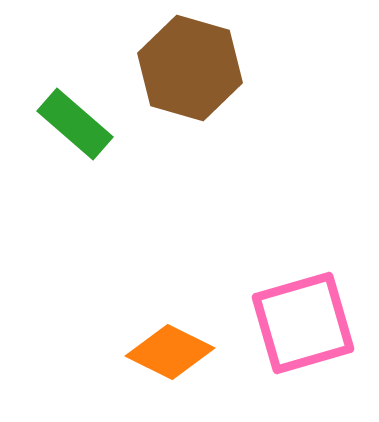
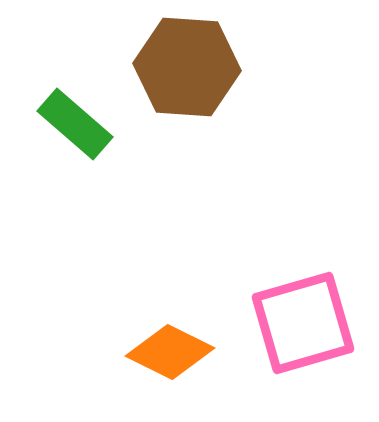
brown hexagon: moved 3 px left, 1 px up; rotated 12 degrees counterclockwise
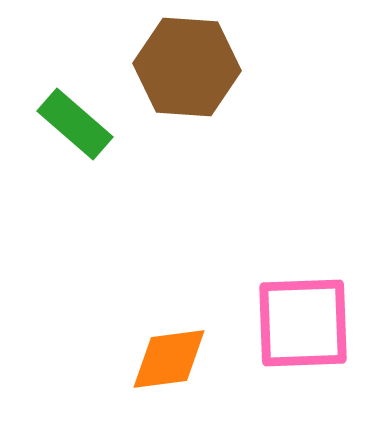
pink square: rotated 14 degrees clockwise
orange diamond: moved 1 px left, 7 px down; rotated 34 degrees counterclockwise
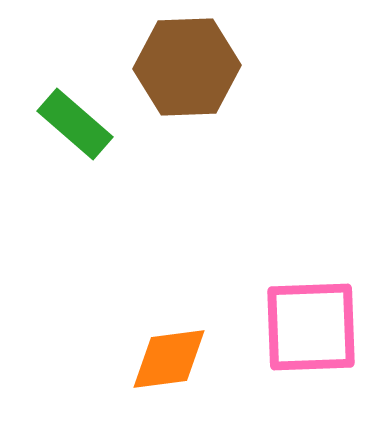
brown hexagon: rotated 6 degrees counterclockwise
pink square: moved 8 px right, 4 px down
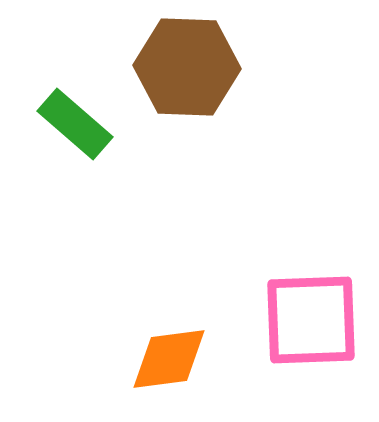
brown hexagon: rotated 4 degrees clockwise
pink square: moved 7 px up
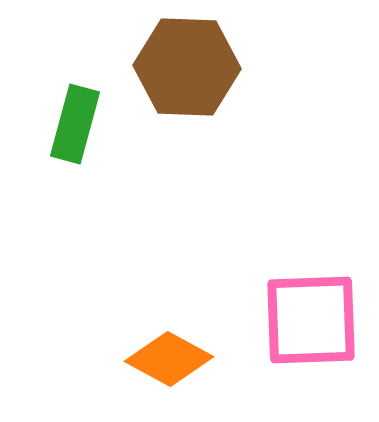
green rectangle: rotated 64 degrees clockwise
orange diamond: rotated 36 degrees clockwise
